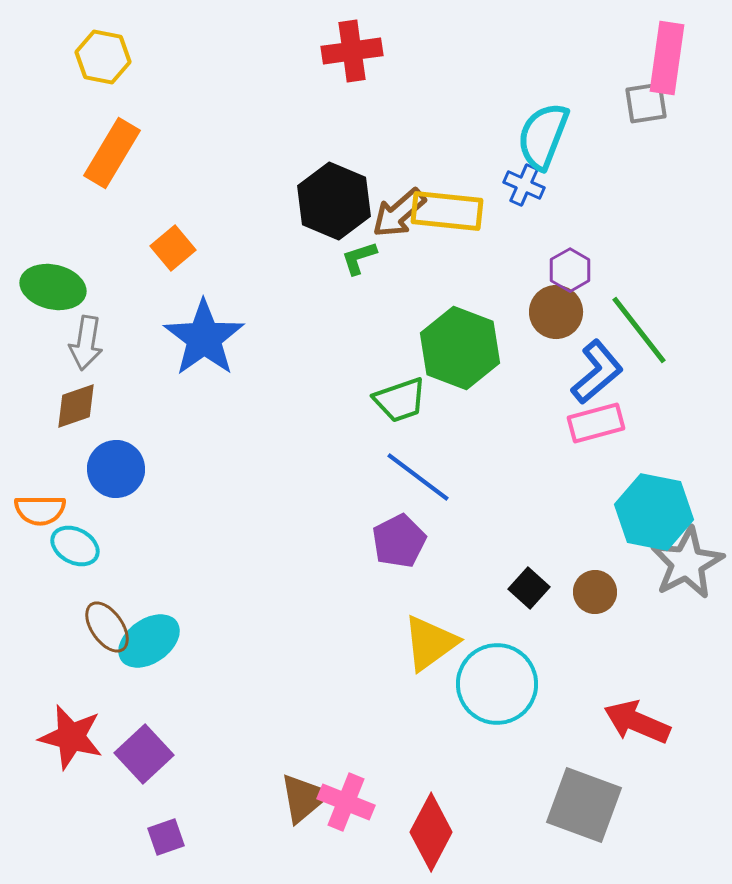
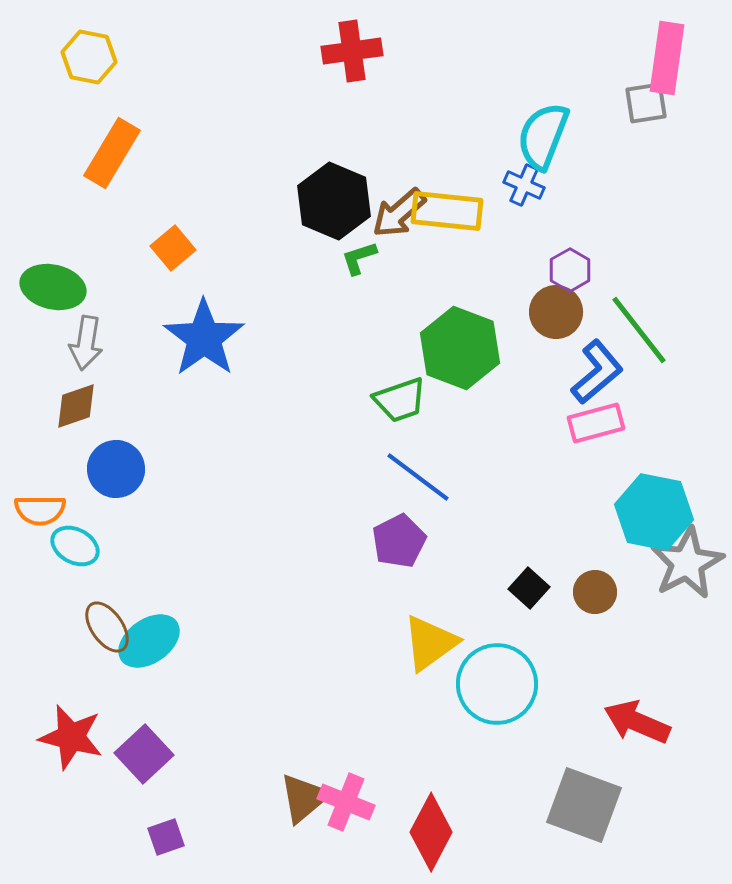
yellow hexagon at (103, 57): moved 14 px left
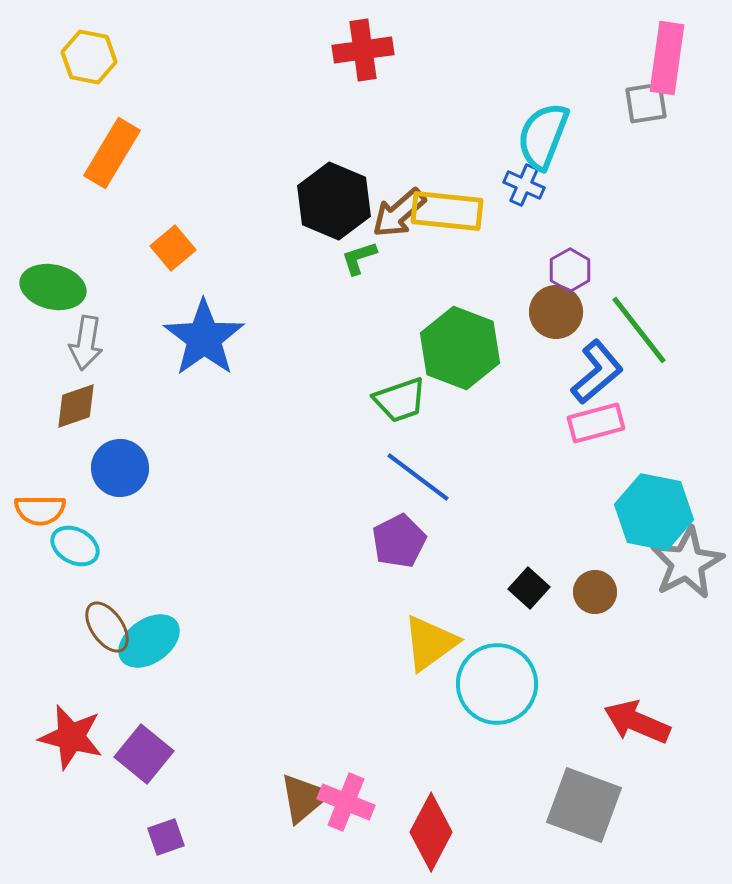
red cross at (352, 51): moved 11 px right, 1 px up
blue circle at (116, 469): moved 4 px right, 1 px up
purple square at (144, 754): rotated 8 degrees counterclockwise
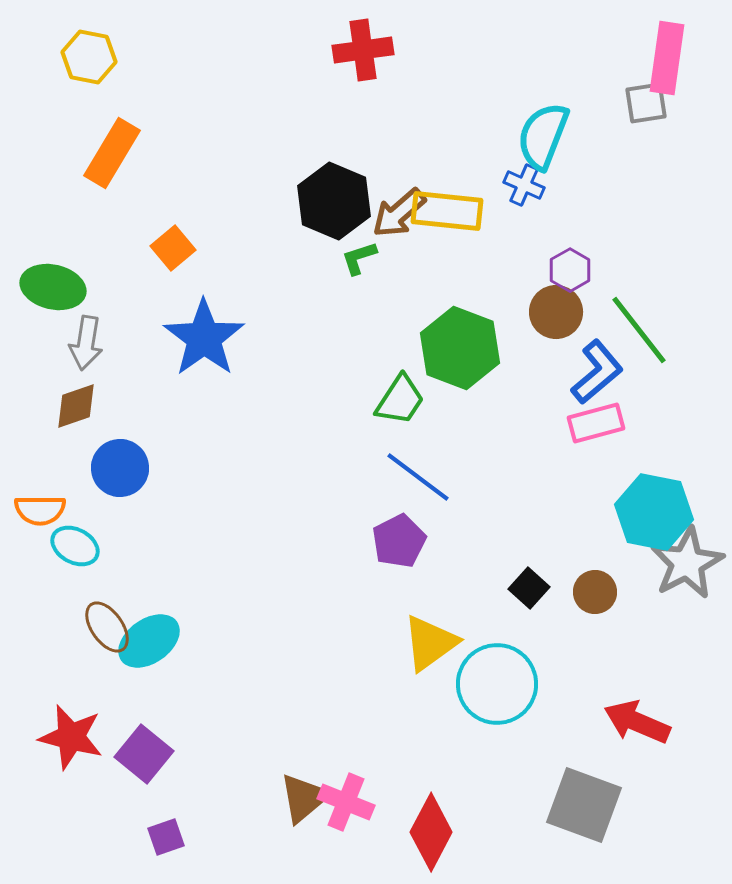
green trapezoid at (400, 400): rotated 38 degrees counterclockwise
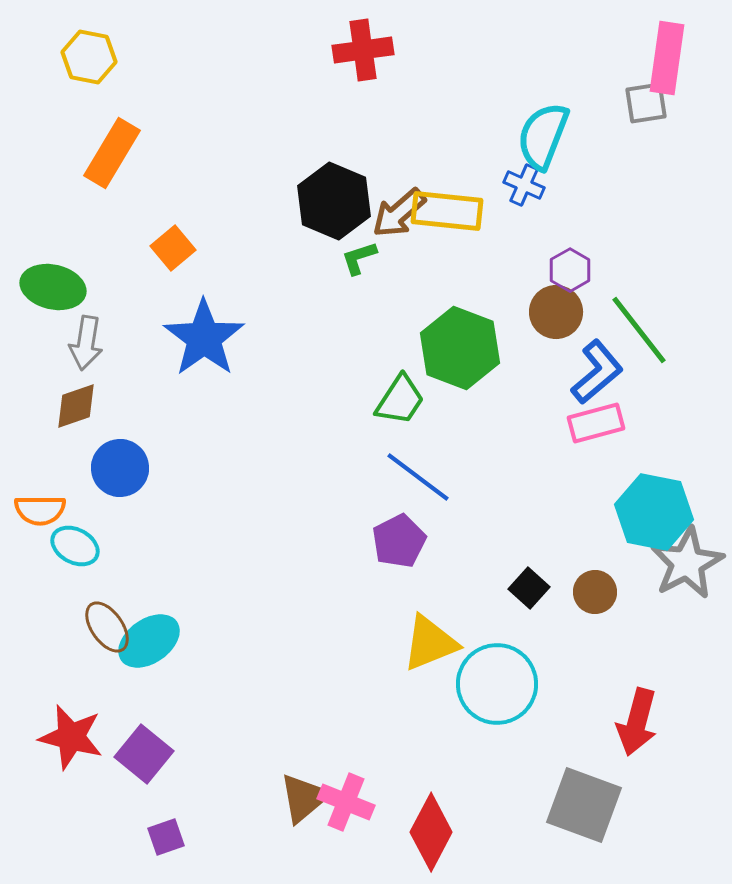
yellow triangle at (430, 643): rotated 14 degrees clockwise
red arrow at (637, 722): rotated 98 degrees counterclockwise
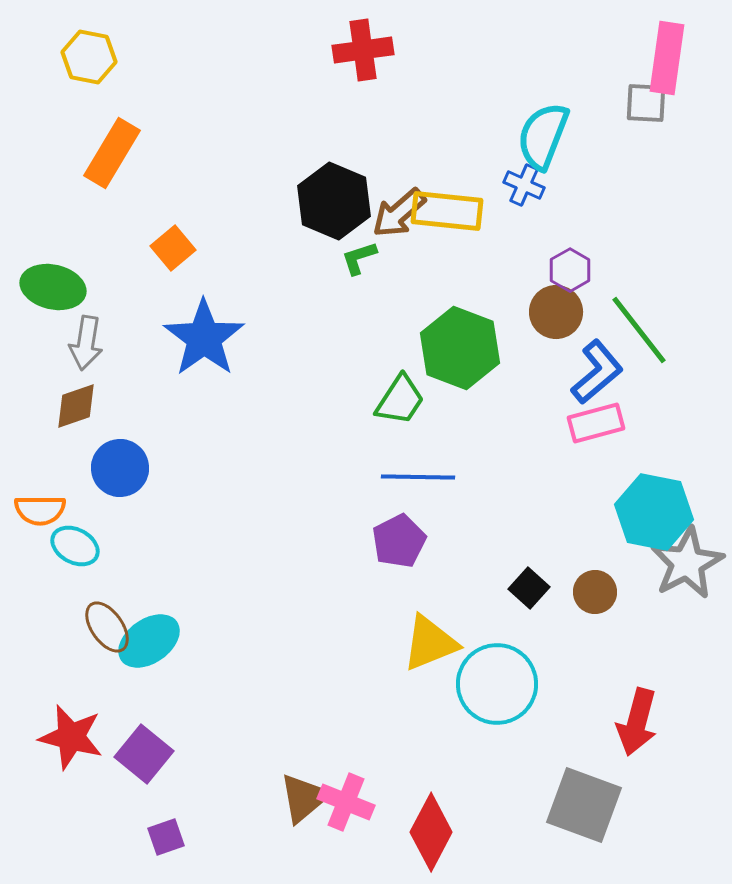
gray square at (646, 103): rotated 12 degrees clockwise
blue line at (418, 477): rotated 36 degrees counterclockwise
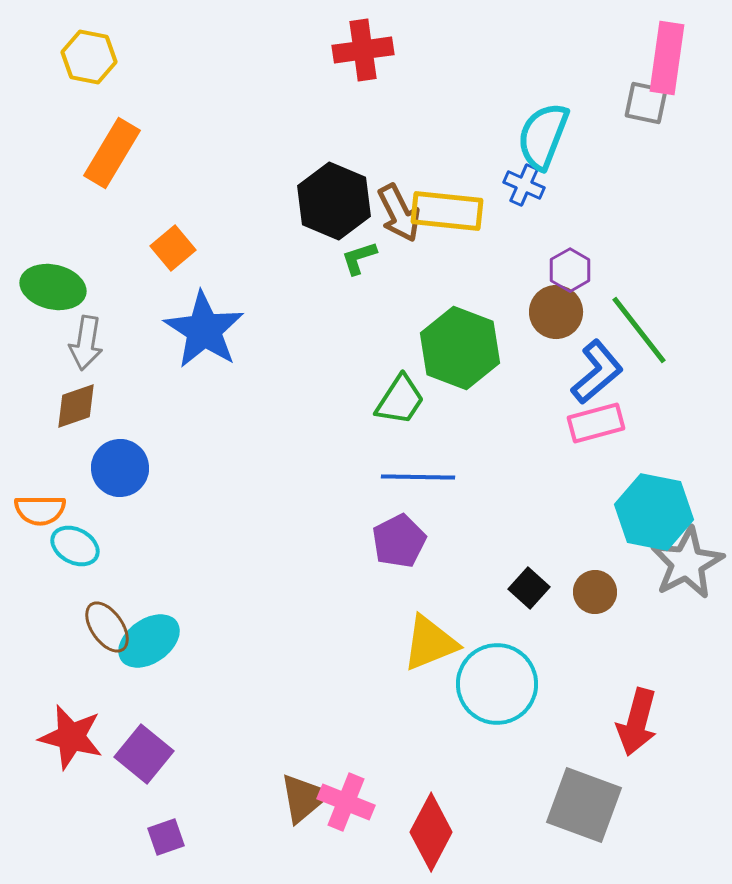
gray square at (646, 103): rotated 9 degrees clockwise
brown arrow at (399, 213): rotated 76 degrees counterclockwise
blue star at (204, 338): moved 8 px up; rotated 4 degrees counterclockwise
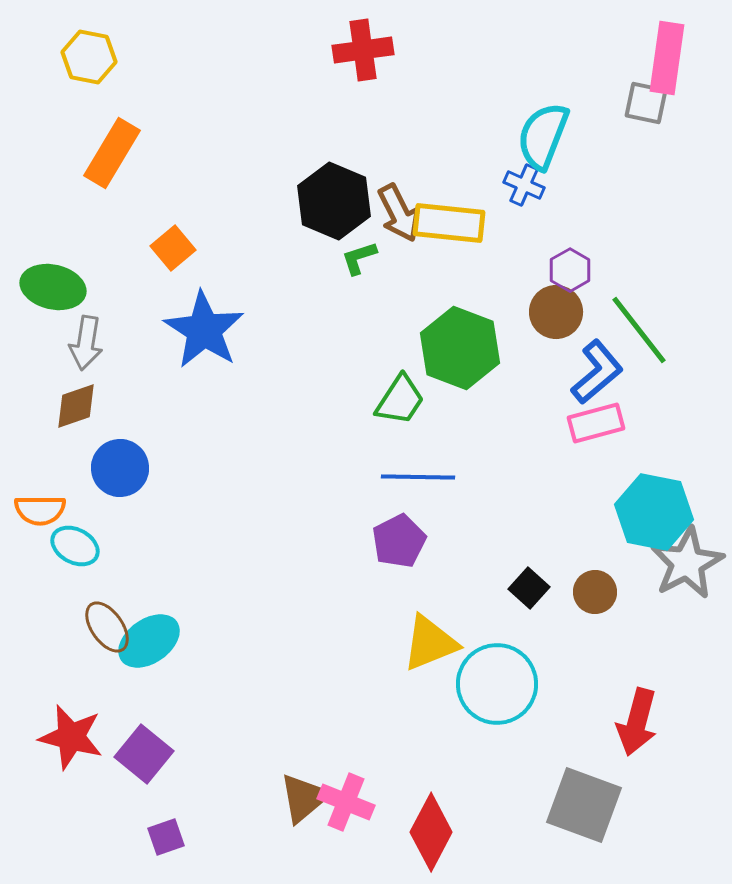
yellow rectangle at (447, 211): moved 2 px right, 12 px down
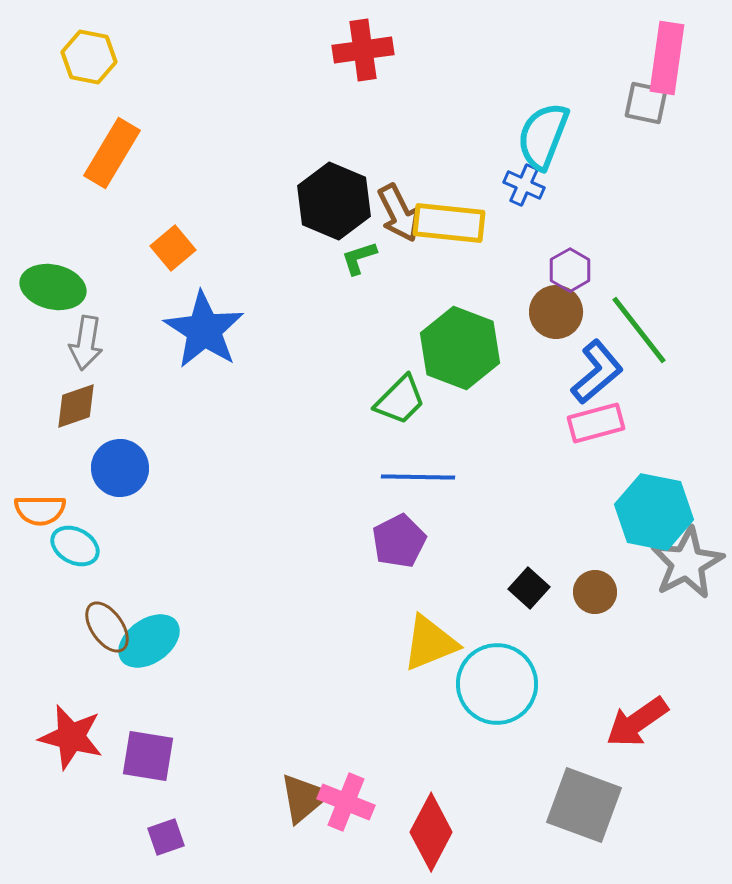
green trapezoid at (400, 400): rotated 12 degrees clockwise
red arrow at (637, 722): rotated 40 degrees clockwise
purple square at (144, 754): moved 4 px right, 2 px down; rotated 30 degrees counterclockwise
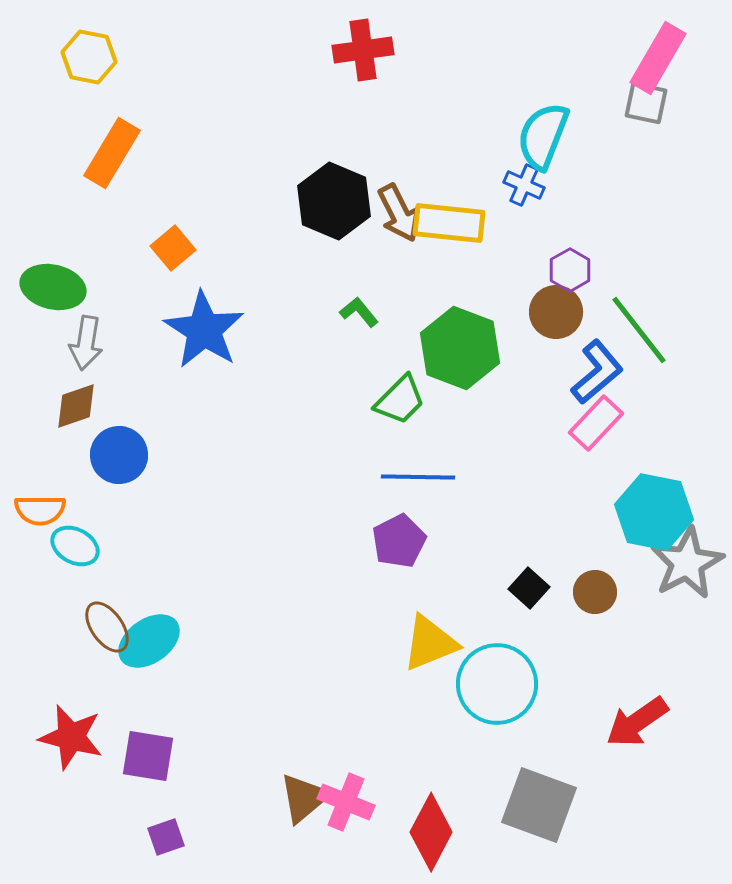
pink rectangle at (667, 58): moved 9 px left; rotated 22 degrees clockwise
green L-shape at (359, 258): moved 54 px down; rotated 69 degrees clockwise
pink rectangle at (596, 423): rotated 32 degrees counterclockwise
blue circle at (120, 468): moved 1 px left, 13 px up
gray square at (584, 805): moved 45 px left
